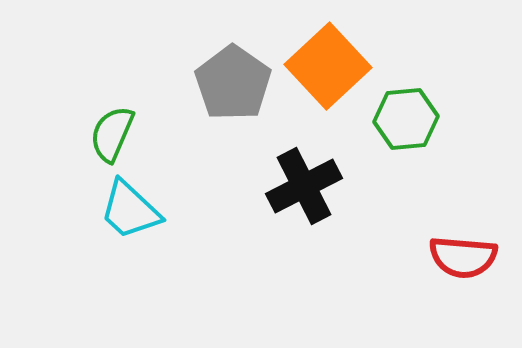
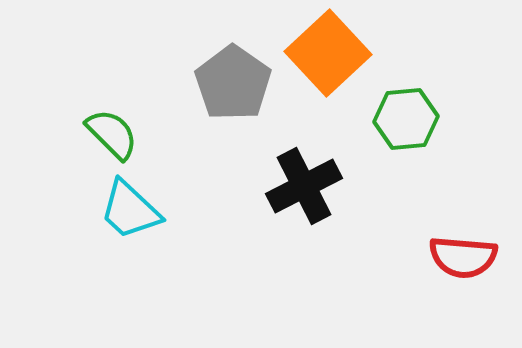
orange square: moved 13 px up
green semicircle: rotated 112 degrees clockwise
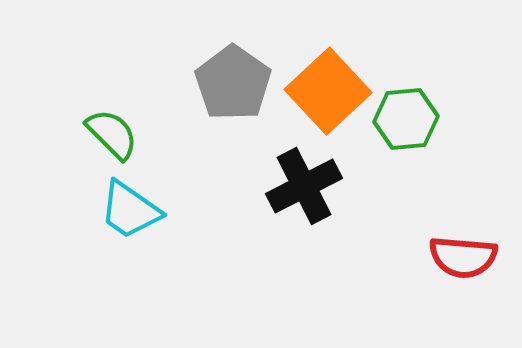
orange square: moved 38 px down
cyan trapezoid: rotated 8 degrees counterclockwise
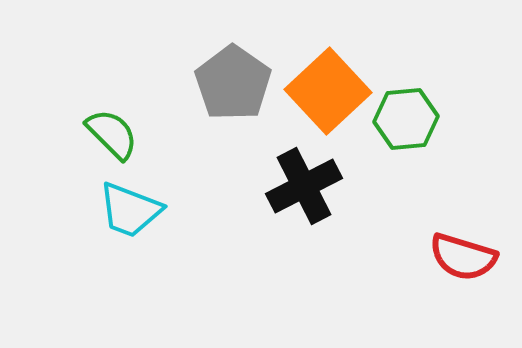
cyan trapezoid: rotated 14 degrees counterclockwise
red semicircle: rotated 12 degrees clockwise
